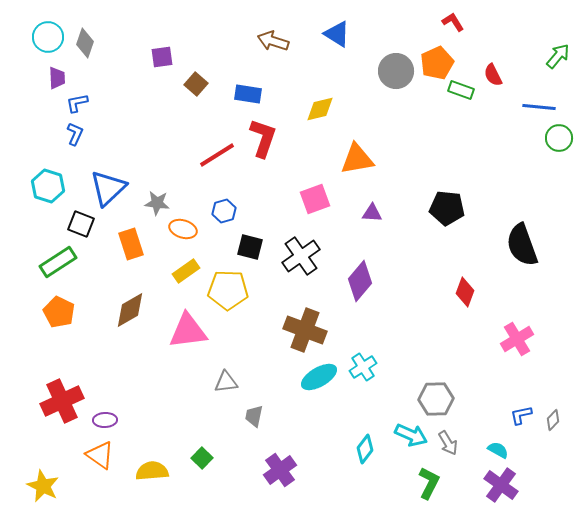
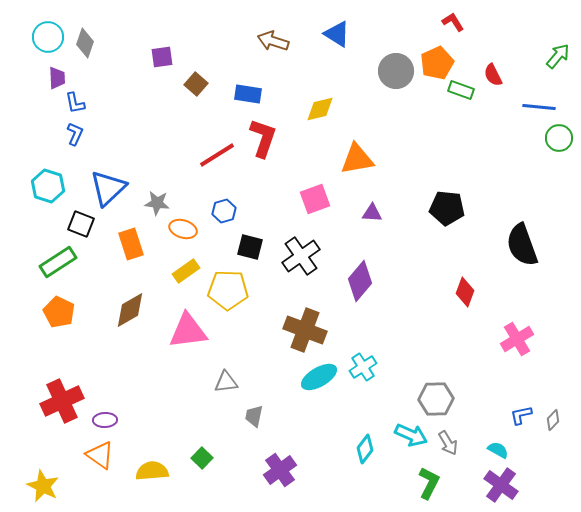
blue L-shape at (77, 103): moved 2 px left; rotated 90 degrees counterclockwise
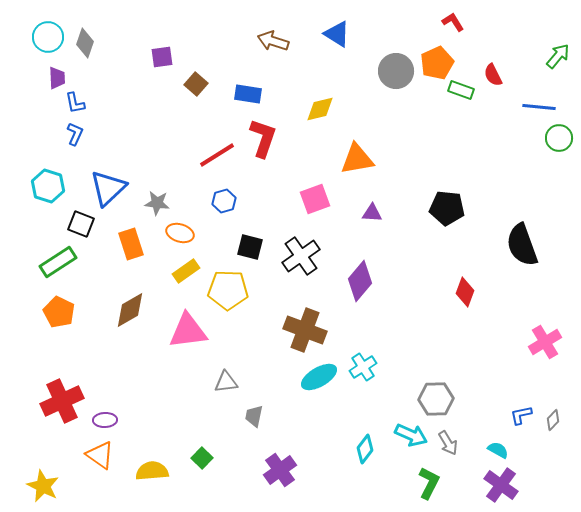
blue hexagon at (224, 211): moved 10 px up
orange ellipse at (183, 229): moved 3 px left, 4 px down
pink cross at (517, 339): moved 28 px right, 3 px down
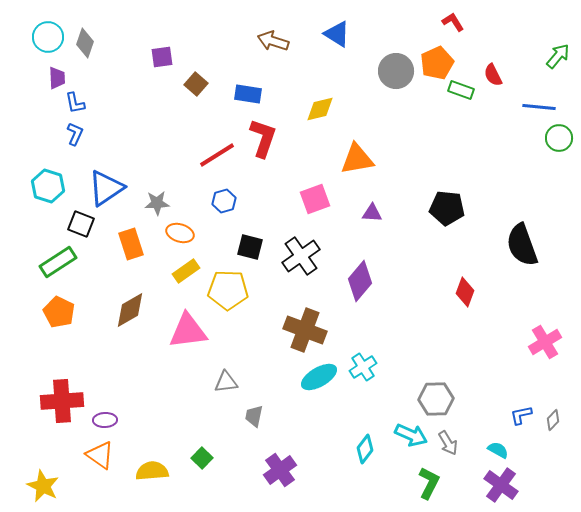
blue triangle at (108, 188): moved 2 px left; rotated 9 degrees clockwise
gray star at (157, 203): rotated 10 degrees counterclockwise
red cross at (62, 401): rotated 21 degrees clockwise
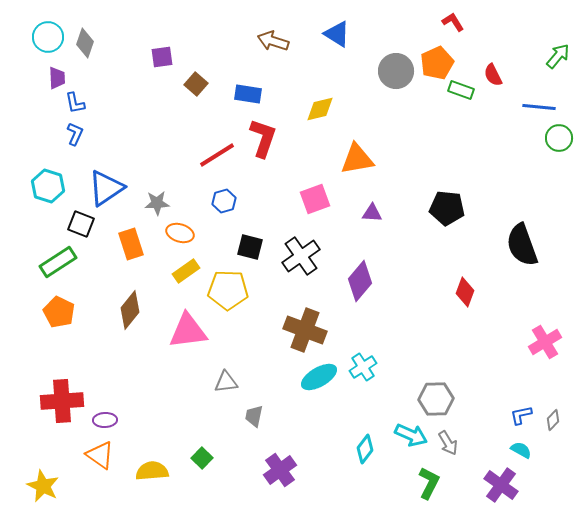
brown diamond at (130, 310): rotated 21 degrees counterclockwise
cyan semicircle at (498, 450): moved 23 px right
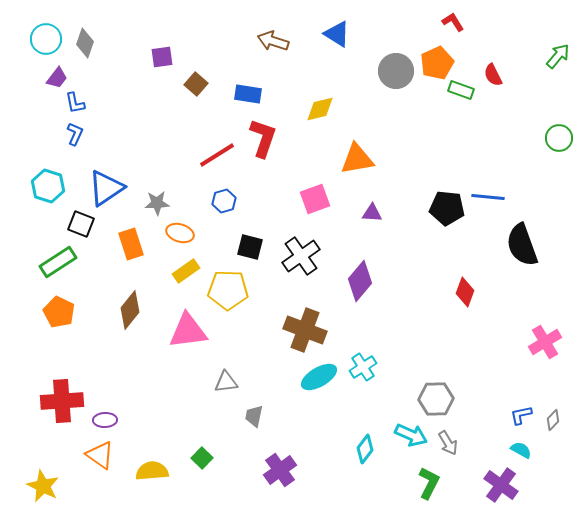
cyan circle at (48, 37): moved 2 px left, 2 px down
purple trapezoid at (57, 78): rotated 40 degrees clockwise
blue line at (539, 107): moved 51 px left, 90 px down
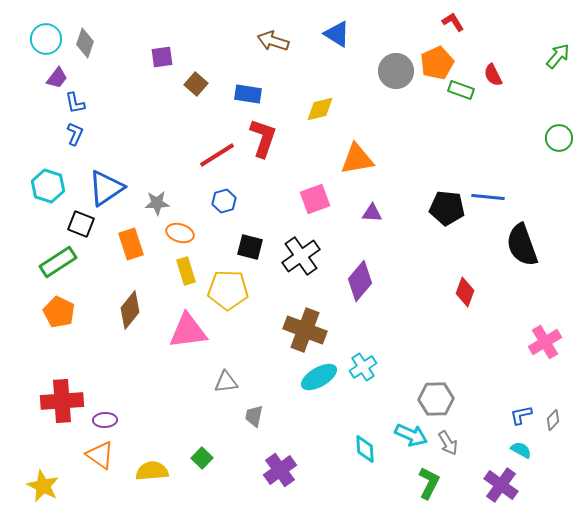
yellow rectangle at (186, 271): rotated 72 degrees counterclockwise
cyan diamond at (365, 449): rotated 40 degrees counterclockwise
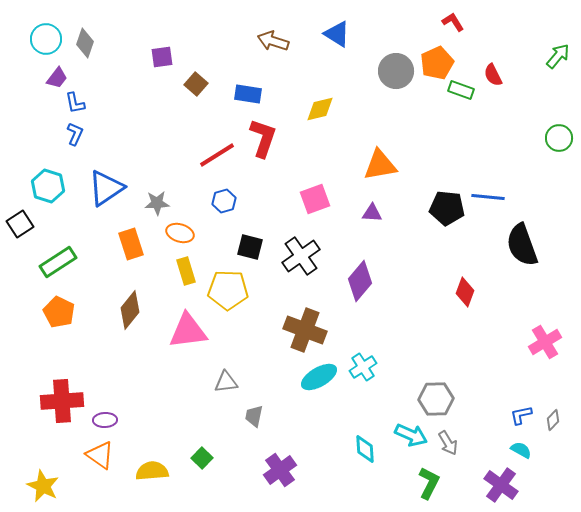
orange triangle at (357, 159): moved 23 px right, 6 px down
black square at (81, 224): moved 61 px left; rotated 36 degrees clockwise
